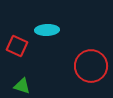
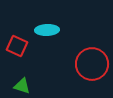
red circle: moved 1 px right, 2 px up
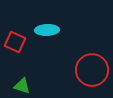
red square: moved 2 px left, 4 px up
red circle: moved 6 px down
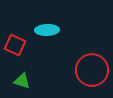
red square: moved 3 px down
green triangle: moved 5 px up
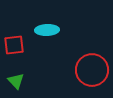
red square: moved 1 px left; rotated 30 degrees counterclockwise
green triangle: moved 6 px left; rotated 30 degrees clockwise
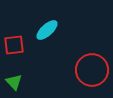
cyan ellipse: rotated 40 degrees counterclockwise
green triangle: moved 2 px left, 1 px down
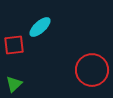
cyan ellipse: moved 7 px left, 3 px up
green triangle: moved 2 px down; rotated 30 degrees clockwise
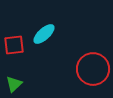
cyan ellipse: moved 4 px right, 7 px down
red circle: moved 1 px right, 1 px up
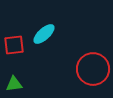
green triangle: rotated 36 degrees clockwise
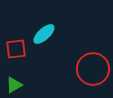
red square: moved 2 px right, 4 px down
green triangle: moved 1 px down; rotated 24 degrees counterclockwise
